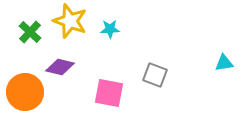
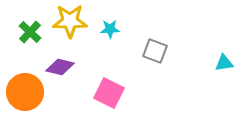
yellow star: rotated 20 degrees counterclockwise
gray square: moved 24 px up
pink square: rotated 16 degrees clockwise
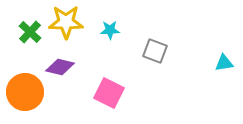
yellow star: moved 4 px left, 1 px down
cyan star: moved 1 px down
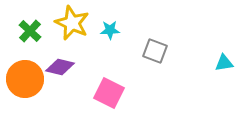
yellow star: moved 6 px right, 1 px down; rotated 24 degrees clockwise
green cross: moved 1 px up
orange circle: moved 13 px up
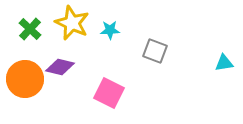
green cross: moved 2 px up
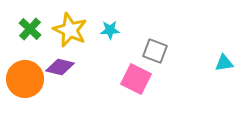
yellow star: moved 2 px left, 7 px down
pink square: moved 27 px right, 14 px up
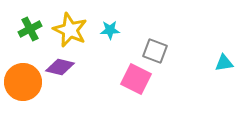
green cross: rotated 20 degrees clockwise
orange circle: moved 2 px left, 3 px down
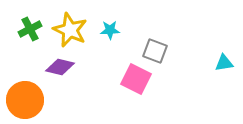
orange circle: moved 2 px right, 18 px down
